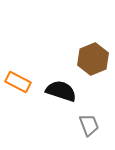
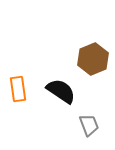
orange rectangle: moved 7 px down; rotated 55 degrees clockwise
black semicircle: rotated 16 degrees clockwise
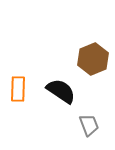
orange rectangle: rotated 10 degrees clockwise
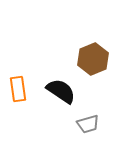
orange rectangle: rotated 10 degrees counterclockwise
gray trapezoid: moved 1 px left, 1 px up; rotated 95 degrees clockwise
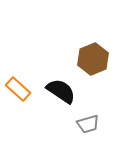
orange rectangle: rotated 40 degrees counterclockwise
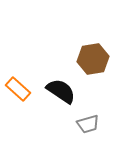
brown hexagon: rotated 12 degrees clockwise
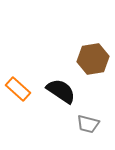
gray trapezoid: rotated 30 degrees clockwise
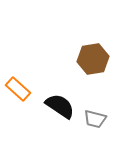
black semicircle: moved 1 px left, 15 px down
gray trapezoid: moved 7 px right, 5 px up
